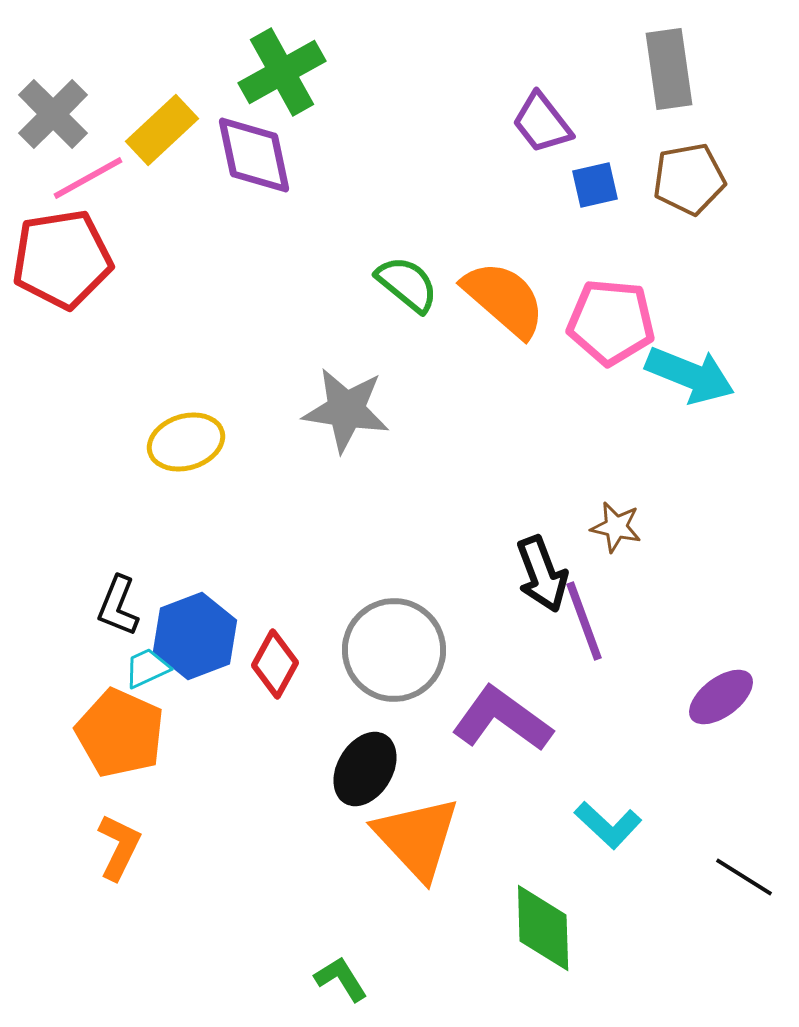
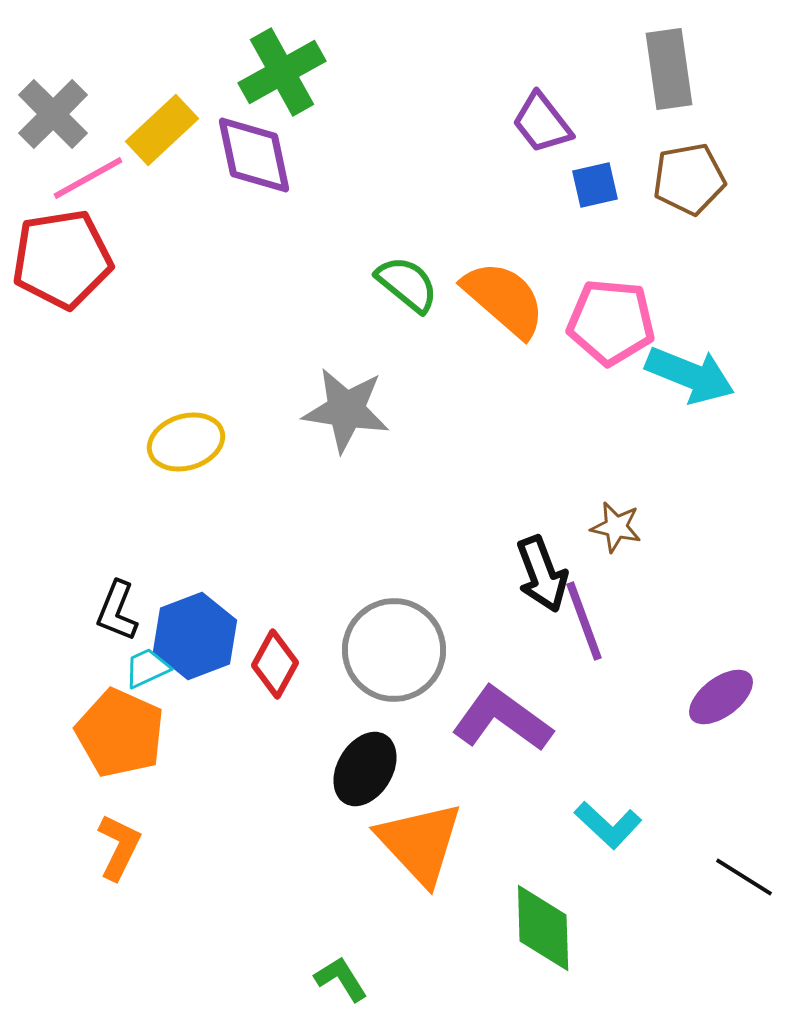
black L-shape: moved 1 px left, 5 px down
orange triangle: moved 3 px right, 5 px down
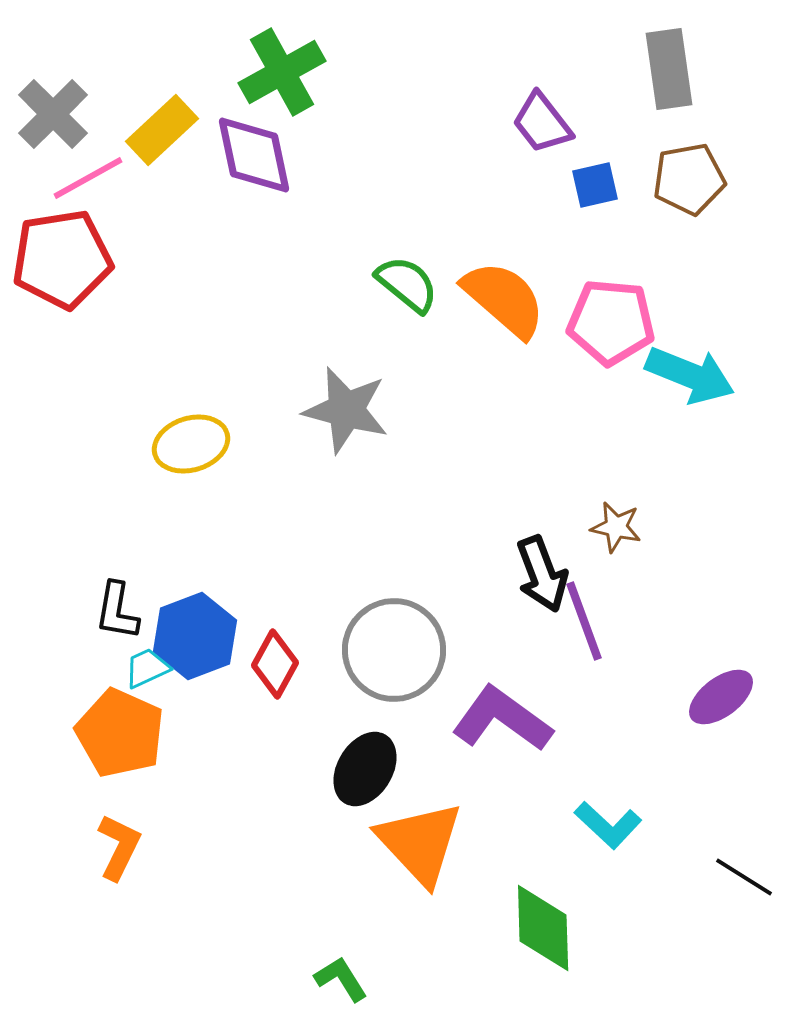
gray star: rotated 6 degrees clockwise
yellow ellipse: moved 5 px right, 2 px down
black L-shape: rotated 12 degrees counterclockwise
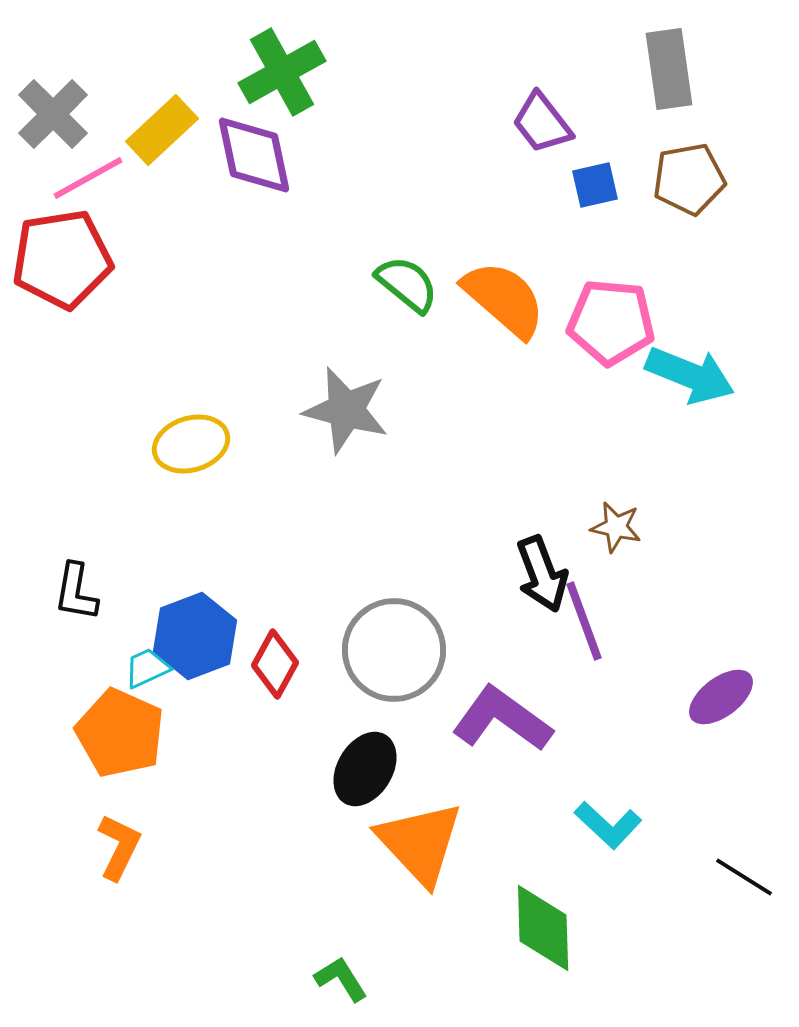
black L-shape: moved 41 px left, 19 px up
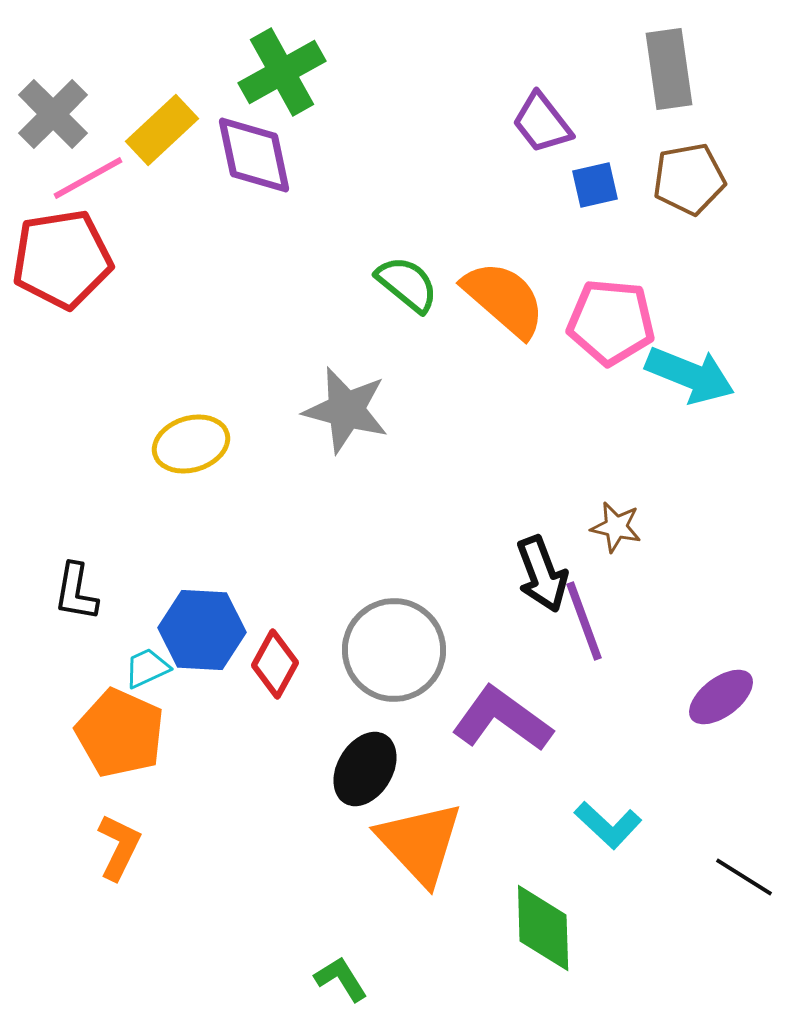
blue hexagon: moved 7 px right, 6 px up; rotated 24 degrees clockwise
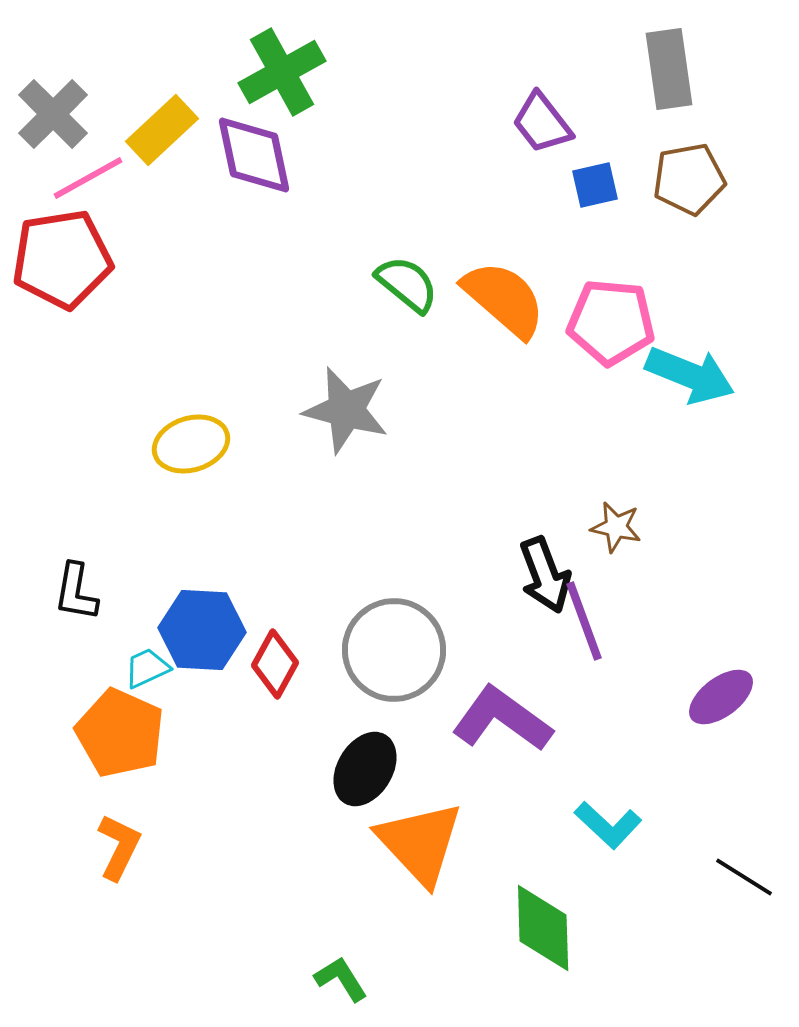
black arrow: moved 3 px right, 1 px down
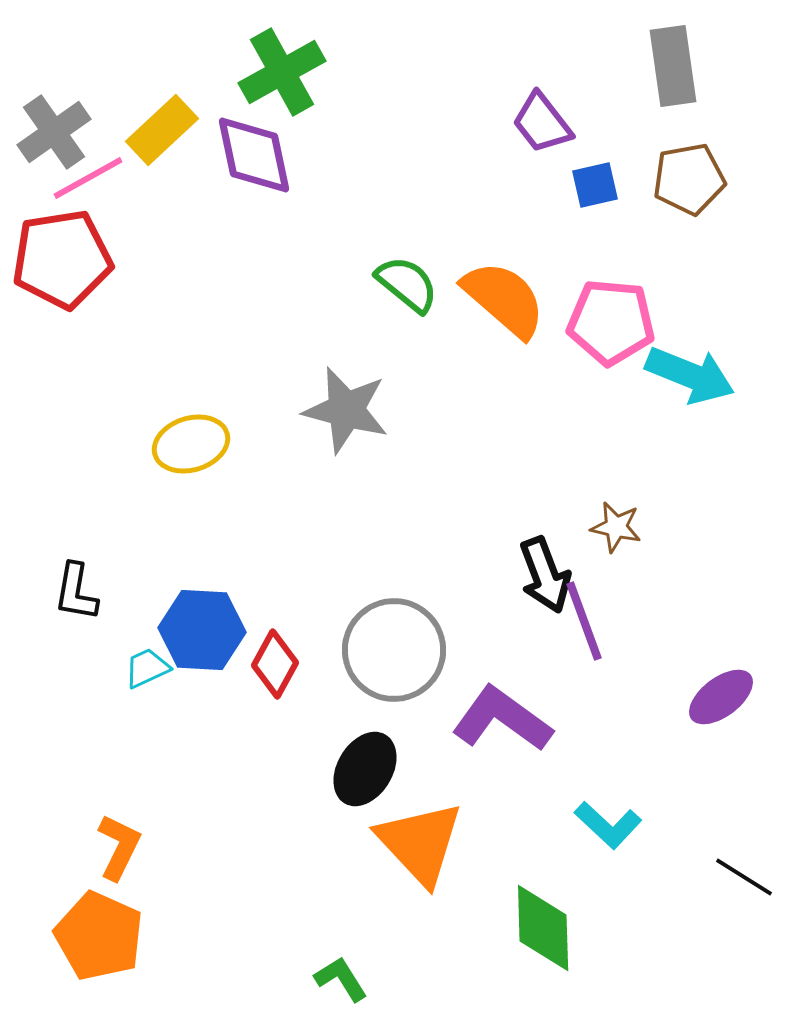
gray rectangle: moved 4 px right, 3 px up
gray cross: moved 1 px right, 18 px down; rotated 10 degrees clockwise
orange pentagon: moved 21 px left, 203 px down
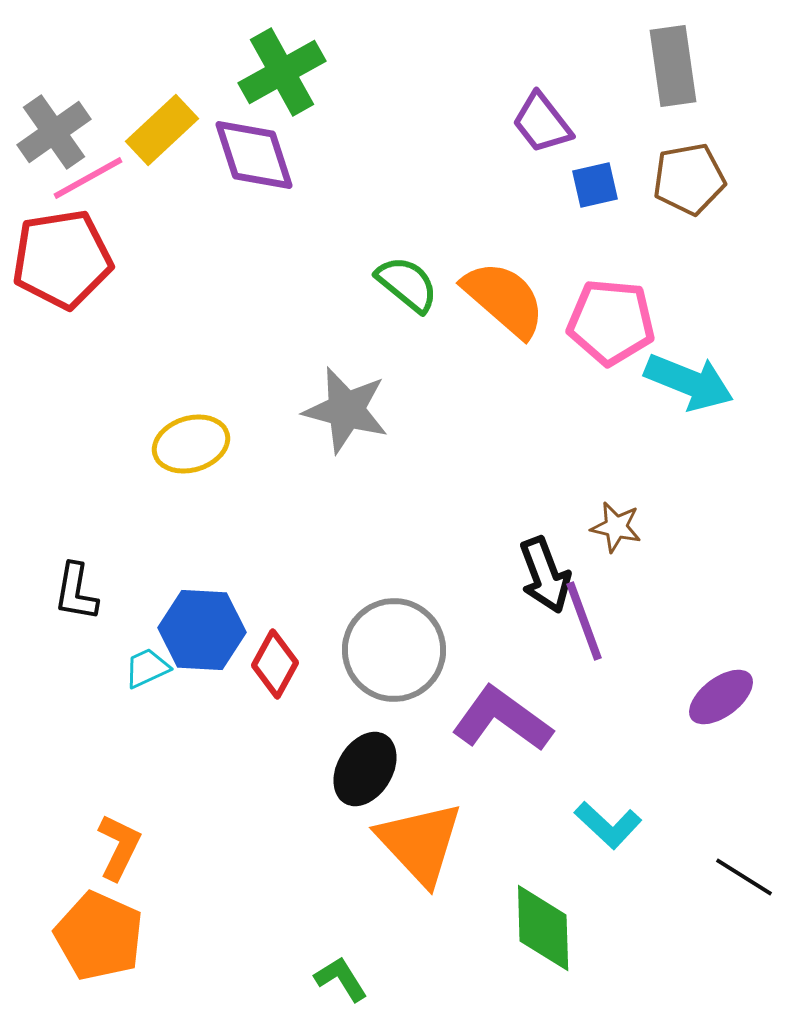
purple diamond: rotated 6 degrees counterclockwise
cyan arrow: moved 1 px left, 7 px down
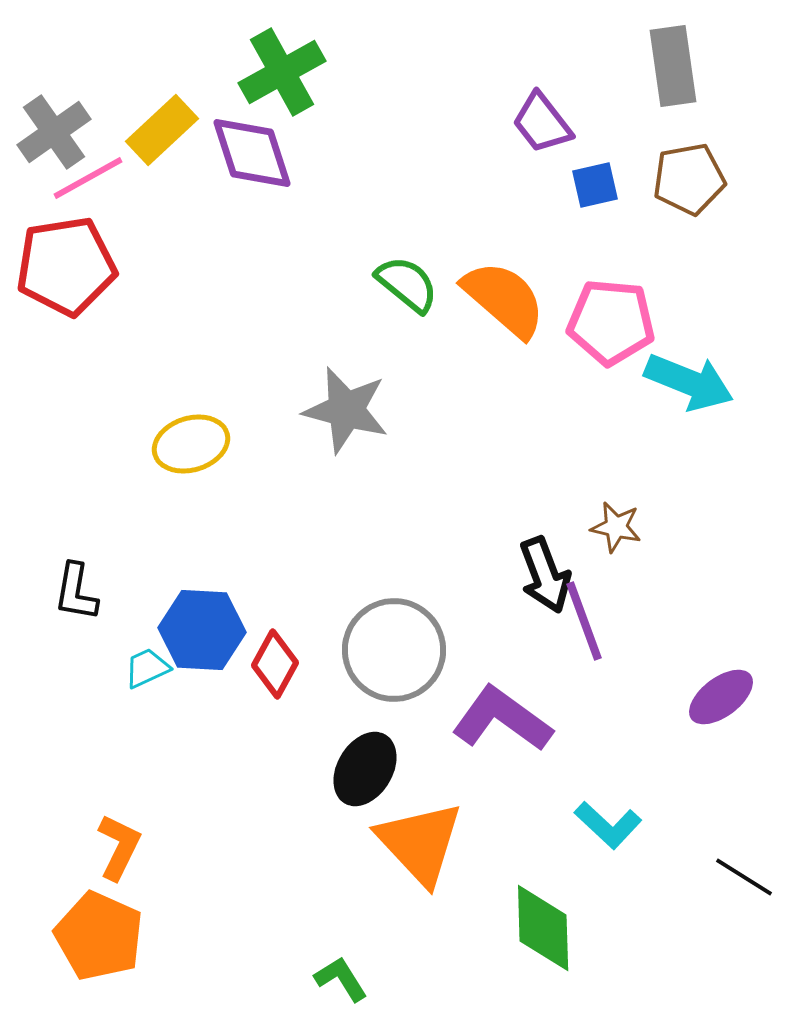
purple diamond: moved 2 px left, 2 px up
red pentagon: moved 4 px right, 7 px down
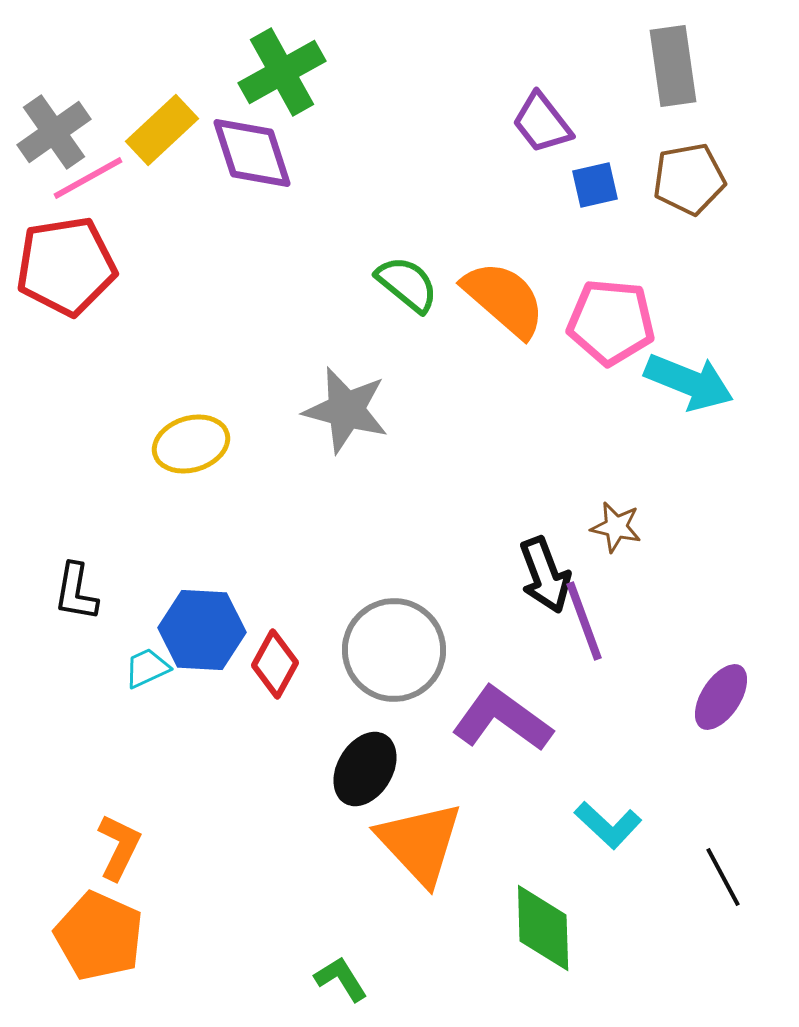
purple ellipse: rotated 20 degrees counterclockwise
black line: moved 21 px left; rotated 30 degrees clockwise
